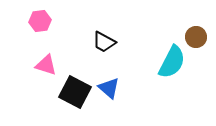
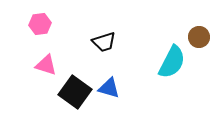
pink hexagon: moved 3 px down
brown circle: moved 3 px right
black trapezoid: rotated 45 degrees counterclockwise
blue triangle: rotated 25 degrees counterclockwise
black square: rotated 8 degrees clockwise
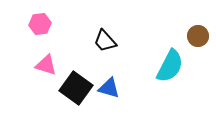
brown circle: moved 1 px left, 1 px up
black trapezoid: moved 1 px right, 1 px up; rotated 65 degrees clockwise
cyan semicircle: moved 2 px left, 4 px down
black square: moved 1 px right, 4 px up
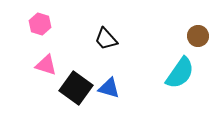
pink hexagon: rotated 25 degrees clockwise
black trapezoid: moved 1 px right, 2 px up
cyan semicircle: moved 10 px right, 7 px down; rotated 8 degrees clockwise
